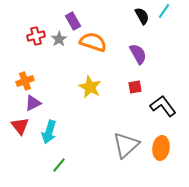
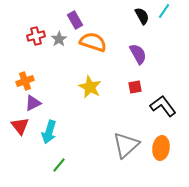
purple rectangle: moved 2 px right, 1 px up
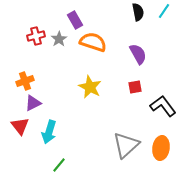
black semicircle: moved 4 px left, 4 px up; rotated 18 degrees clockwise
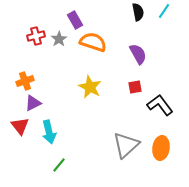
black L-shape: moved 3 px left, 1 px up
cyan arrow: rotated 30 degrees counterclockwise
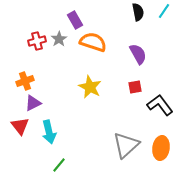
red cross: moved 1 px right, 5 px down
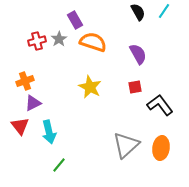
black semicircle: rotated 18 degrees counterclockwise
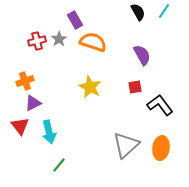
purple semicircle: moved 4 px right, 1 px down
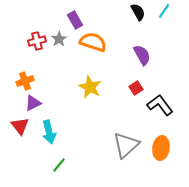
red square: moved 1 px right, 1 px down; rotated 24 degrees counterclockwise
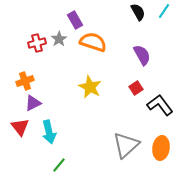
red cross: moved 2 px down
red triangle: moved 1 px down
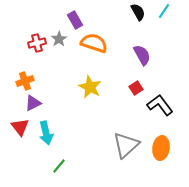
orange semicircle: moved 1 px right, 1 px down
cyan arrow: moved 3 px left, 1 px down
green line: moved 1 px down
